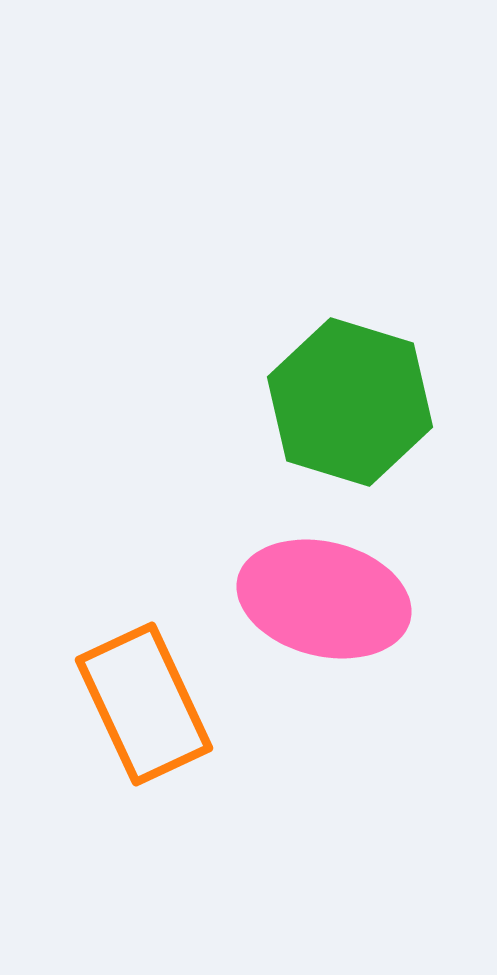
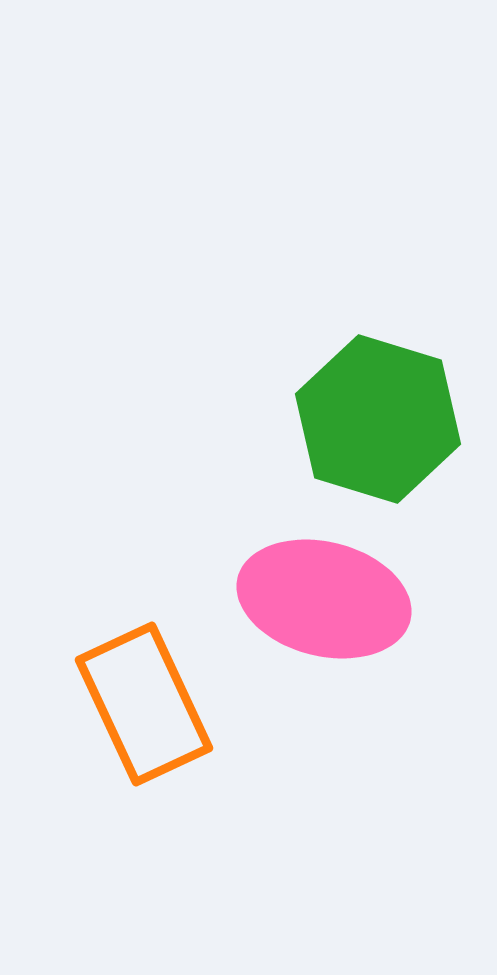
green hexagon: moved 28 px right, 17 px down
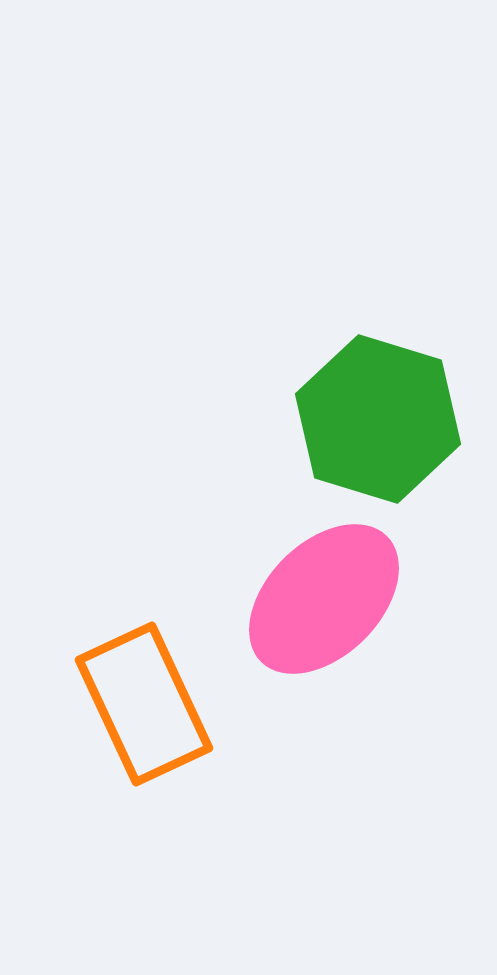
pink ellipse: rotated 59 degrees counterclockwise
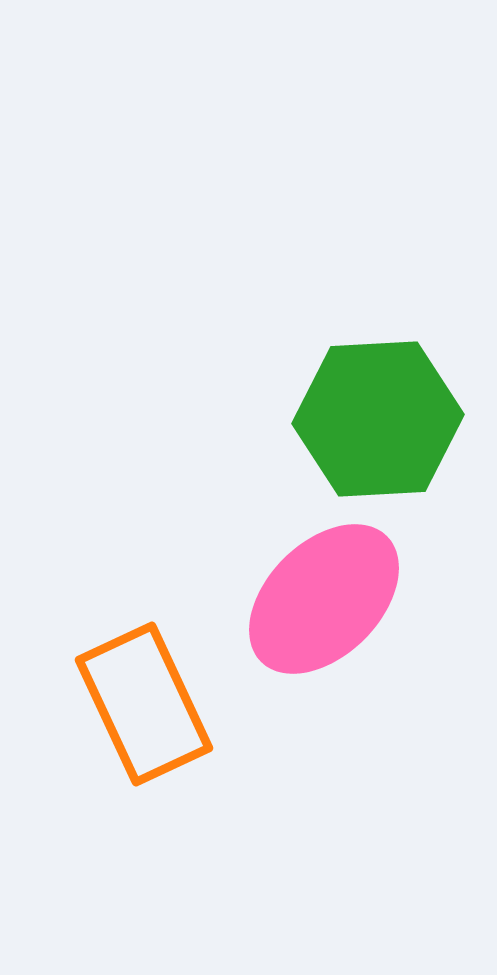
green hexagon: rotated 20 degrees counterclockwise
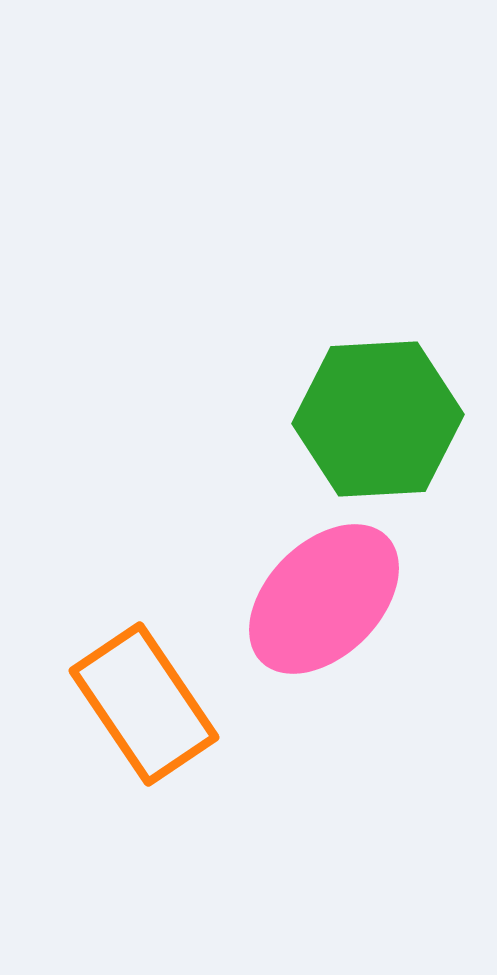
orange rectangle: rotated 9 degrees counterclockwise
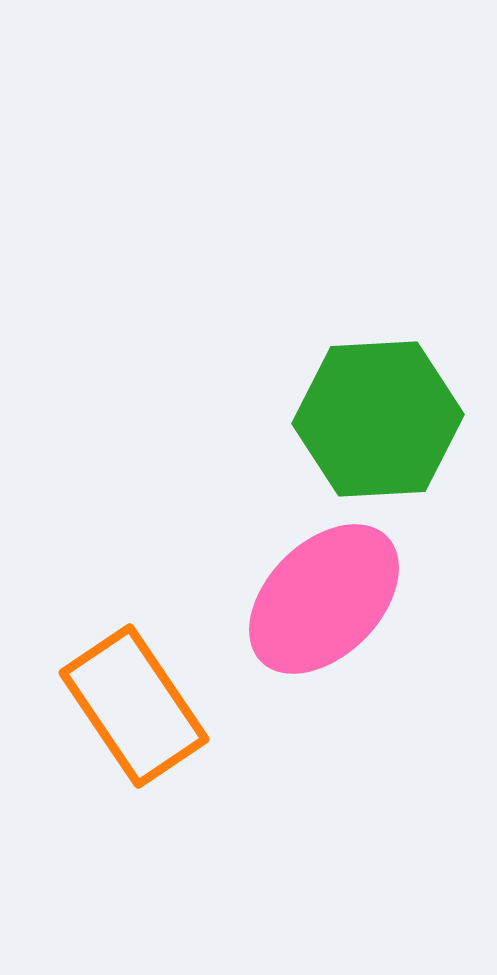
orange rectangle: moved 10 px left, 2 px down
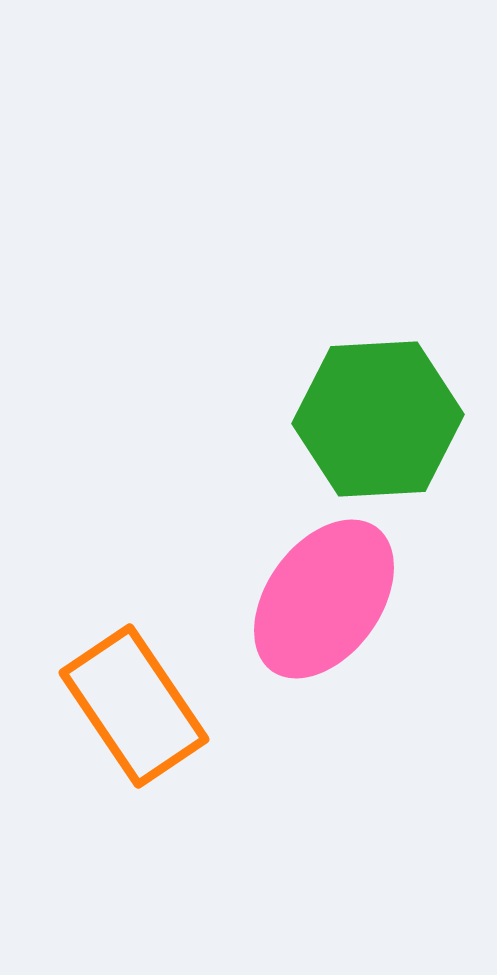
pink ellipse: rotated 9 degrees counterclockwise
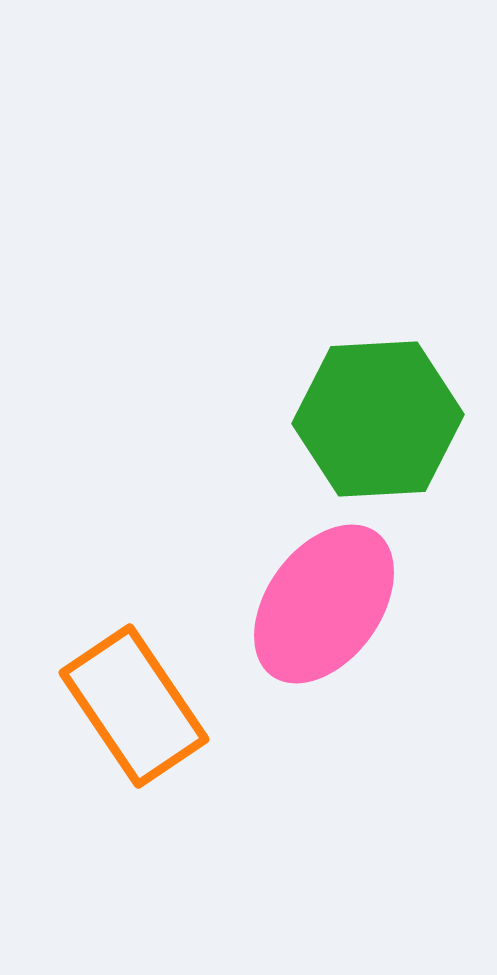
pink ellipse: moved 5 px down
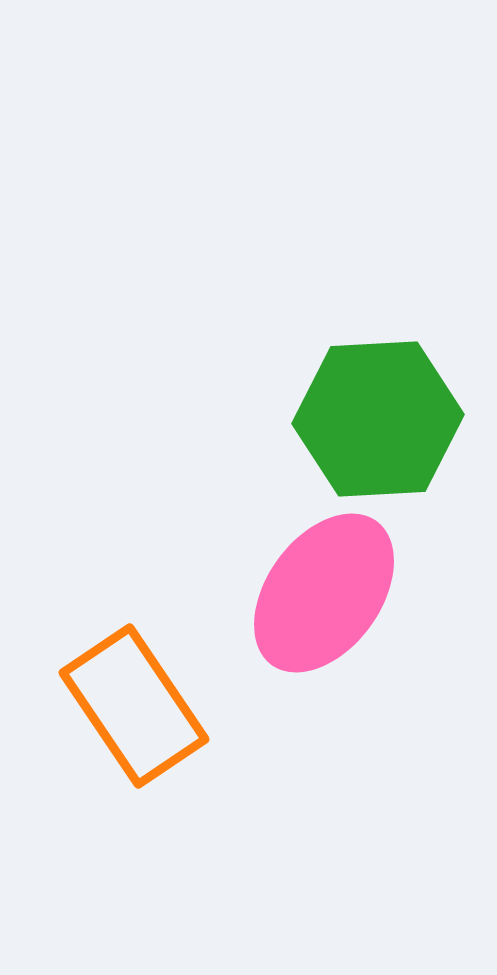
pink ellipse: moved 11 px up
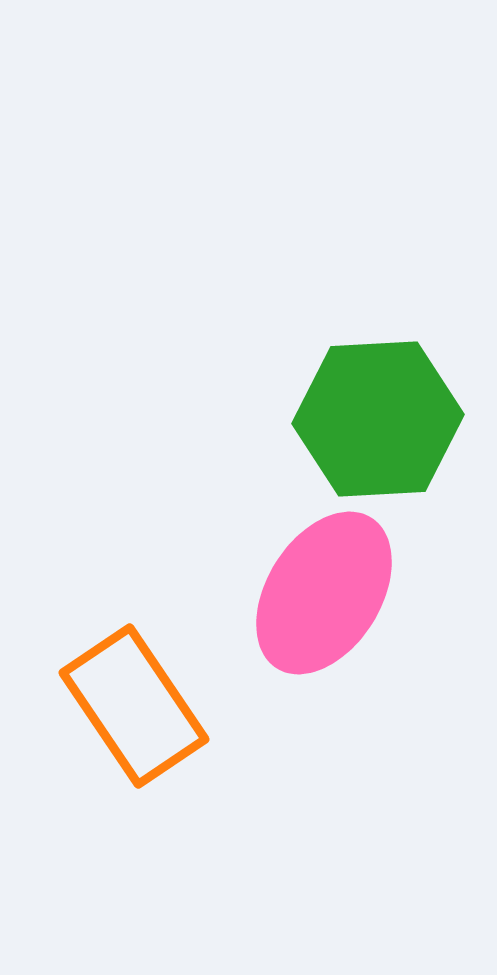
pink ellipse: rotated 4 degrees counterclockwise
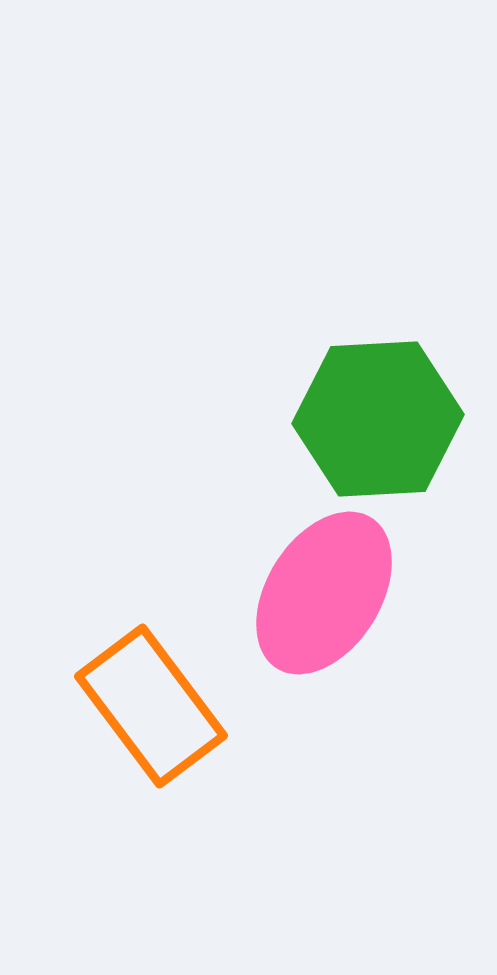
orange rectangle: moved 17 px right; rotated 3 degrees counterclockwise
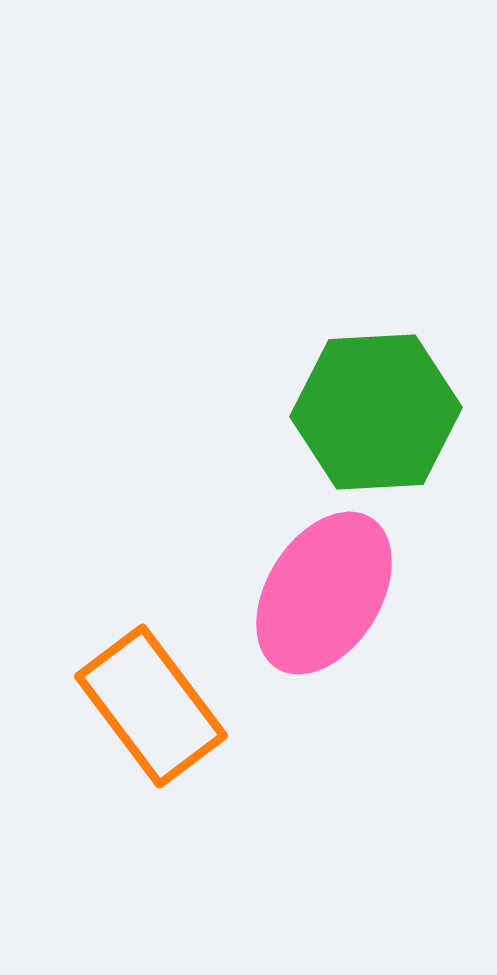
green hexagon: moved 2 px left, 7 px up
